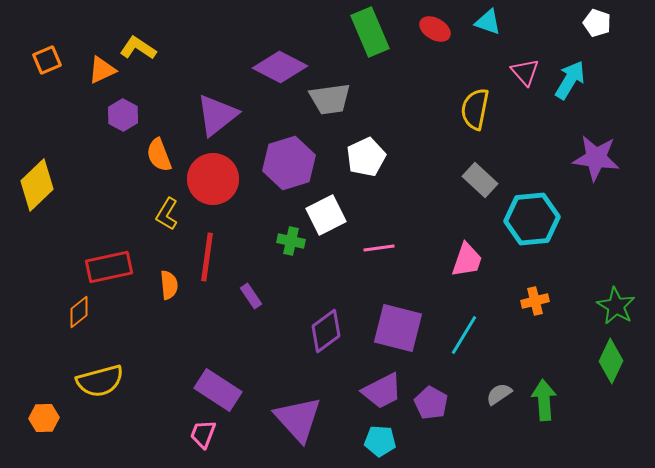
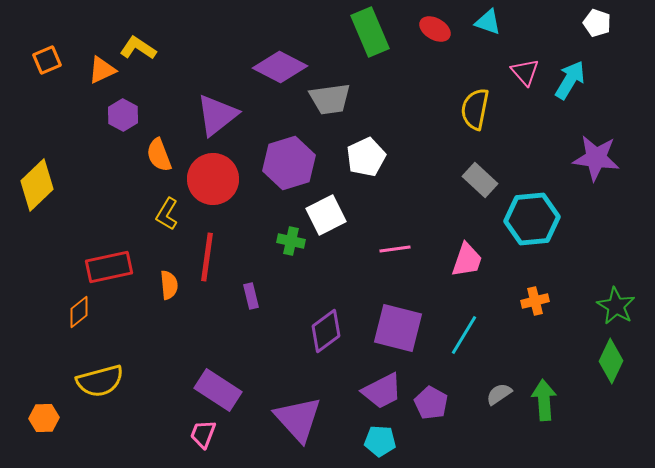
pink line at (379, 248): moved 16 px right, 1 px down
purple rectangle at (251, 296): rotated 20 degrees clockwise
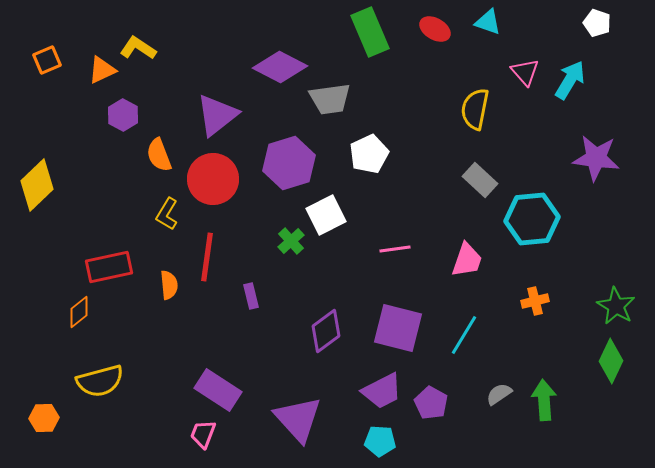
white pentagon at (366, 157): moved 3 px right, 3 px up
green cross at (291, 241): rotated 36 degrees clockwise
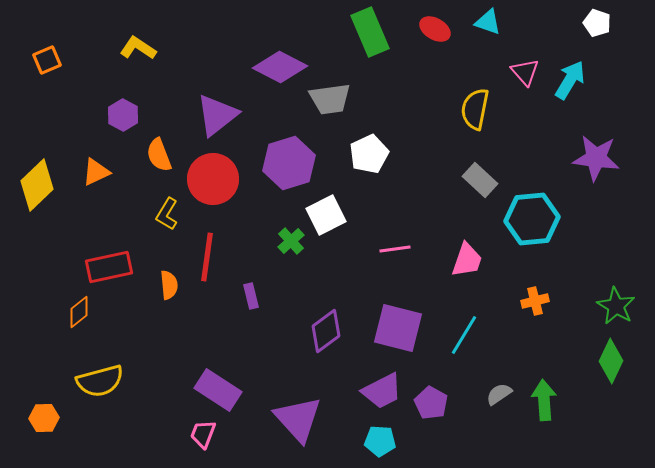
orange triangle at (102, 70): moved 6 px left, 102 px down
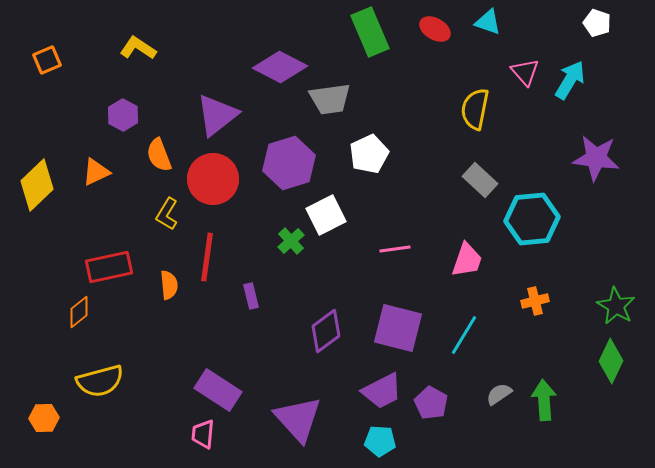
pink trapezoid at (203, 434): rotated 16 degrees counterclockwise
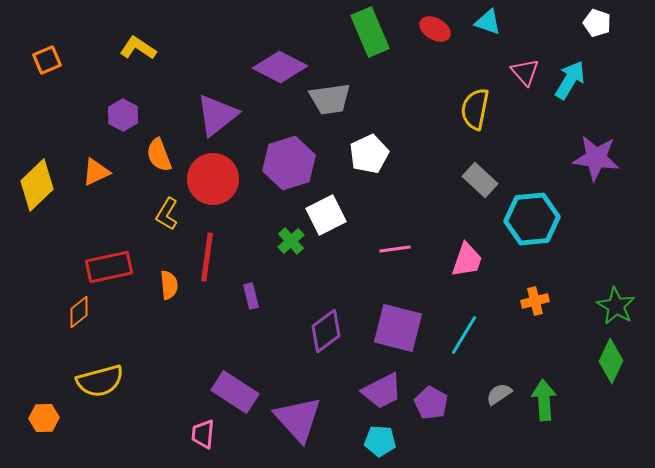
purple rectangle at (218, 390): moved 17 px right, 2 px down
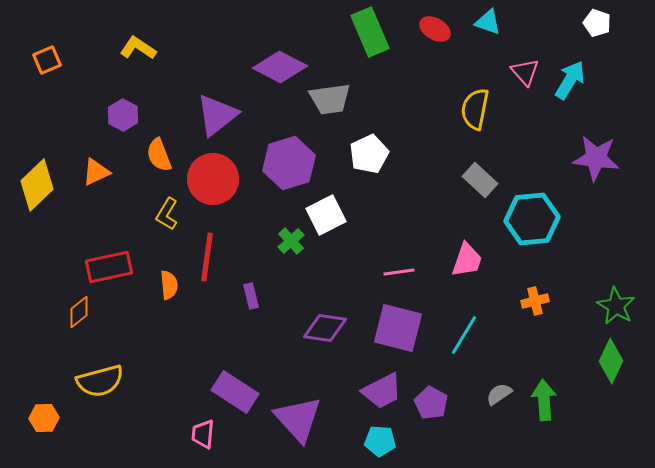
pink line at (395, 249): moved 4 px right, 23 px down
purple diamond at (326, 331): moved 1 px left, 3 px up; rotated 45 degrees clockwise
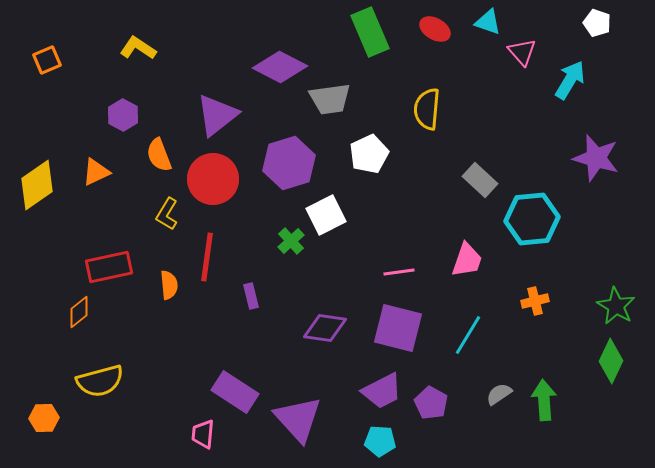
pink triangle at (525, 72): moved 3 px left, 20 px up
yellow semicircle at (475, 109): moved 48 px left; rotated 6 degrees counterclockwise
purple star at (596, 158): rotated 9 degrees clockwise
yellow diamond at (37, 185): rotated 9 degrees clockwise
cyan line at (464, 335): moved 4 px right
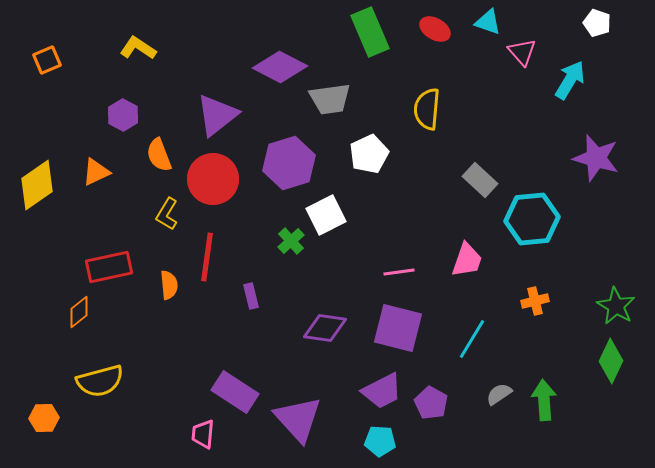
cyan line at (468, 335): moved 4 px right, 4 px down
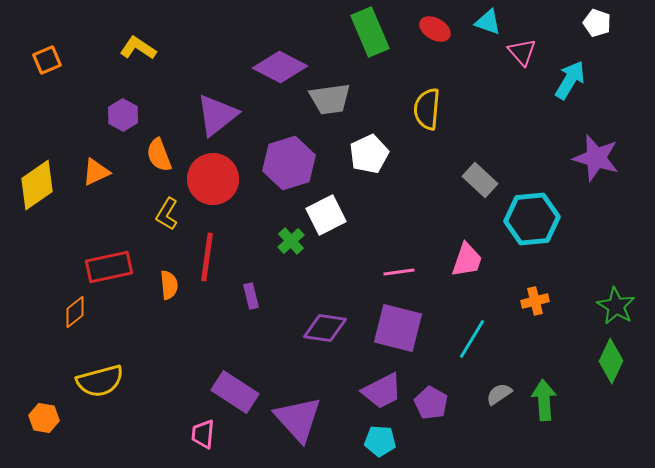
orange diamond at (79, 312): moved 4 px left
orange hexagon at (44, 418): rotated 12 degrees clockwise
